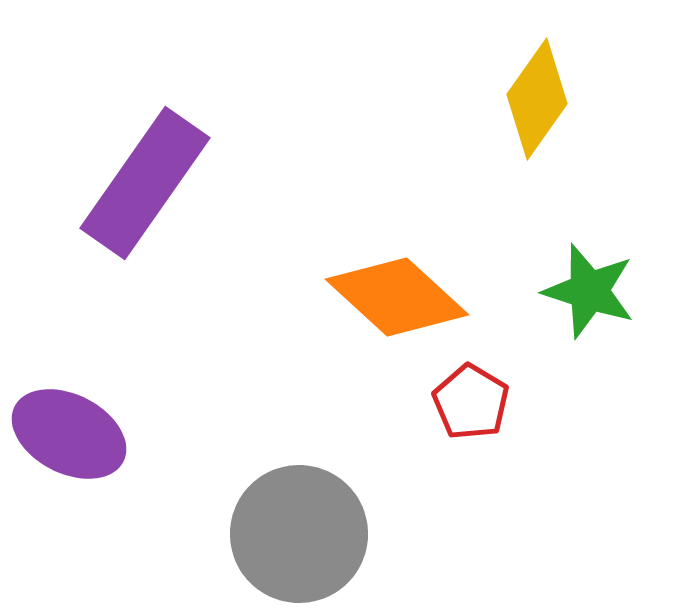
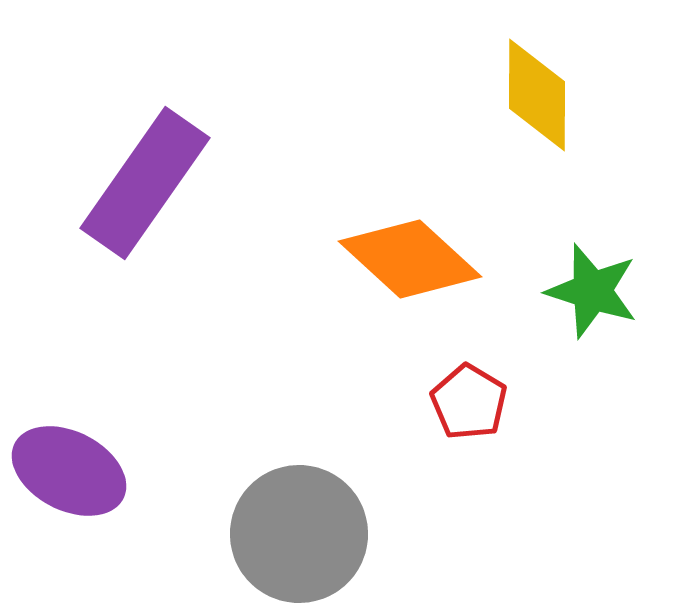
yellow diamond: moved 4 px up; rotated 35 degrees counterclockwise
green star: moved 3 px right
orange diamond: moved 13 px right, 38 px up
red pentagon: moved 2 px left
purple ellipse: moved 37 px down
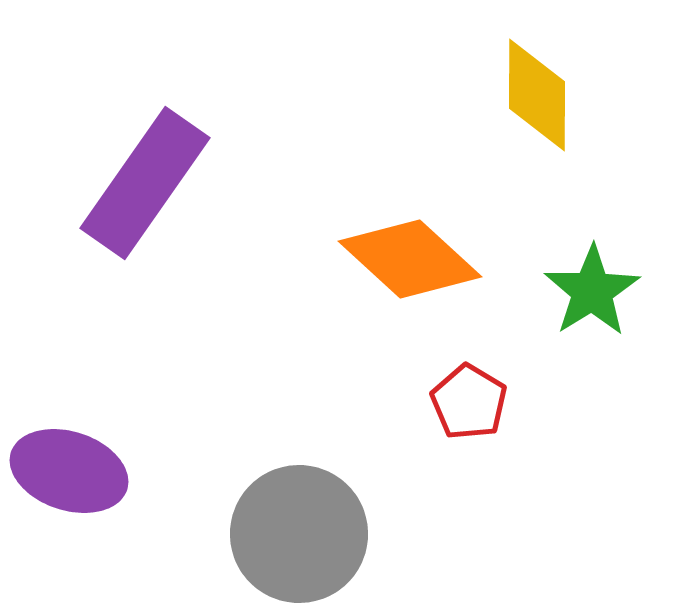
green star: rotated 22 degrees clockwise
purple ellipse: rotated 9 degrees counterclockwise
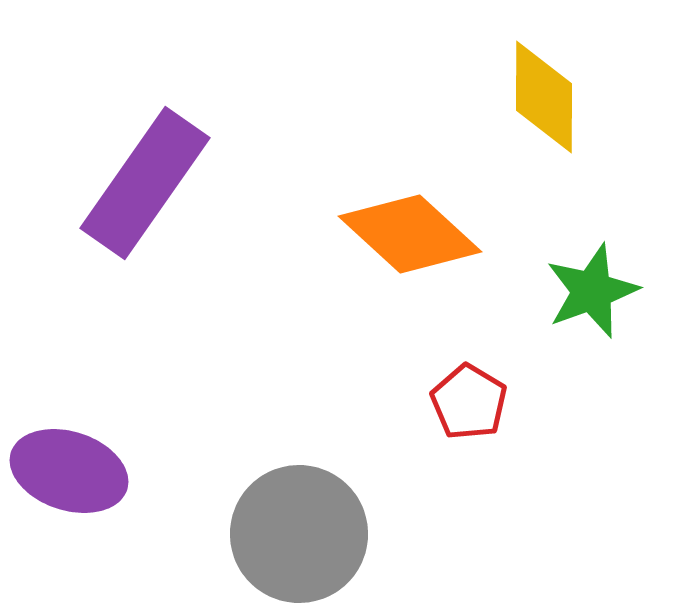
yellow diamond: moved 7 px right, 2 px down
orange diamond: moved 25 px up
green star: rotated 12 degrees clockwise
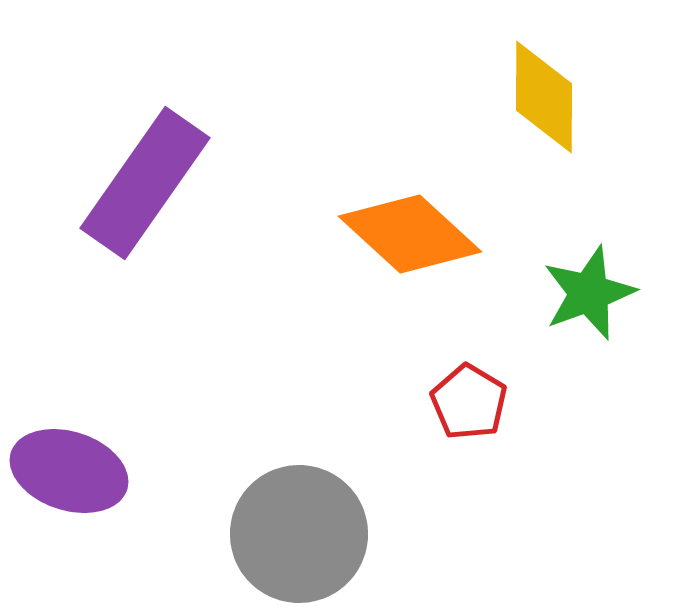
green star: moved 3 px left, 2 px down
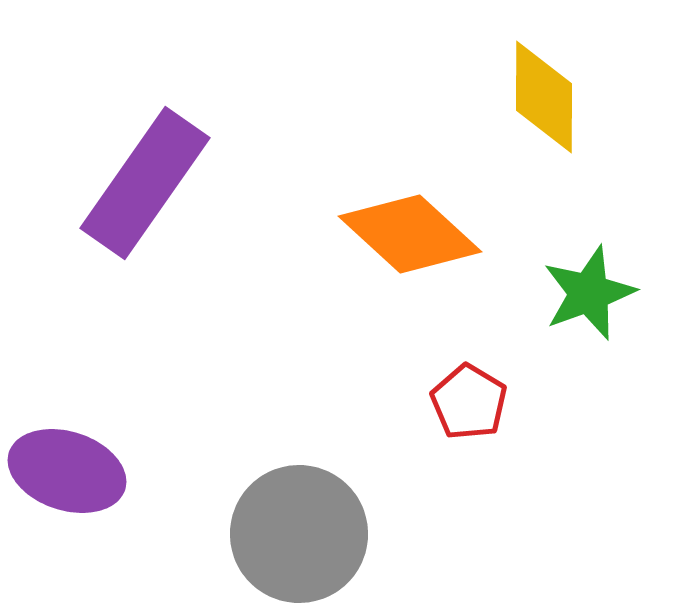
purple ellipse: moved 2 px left
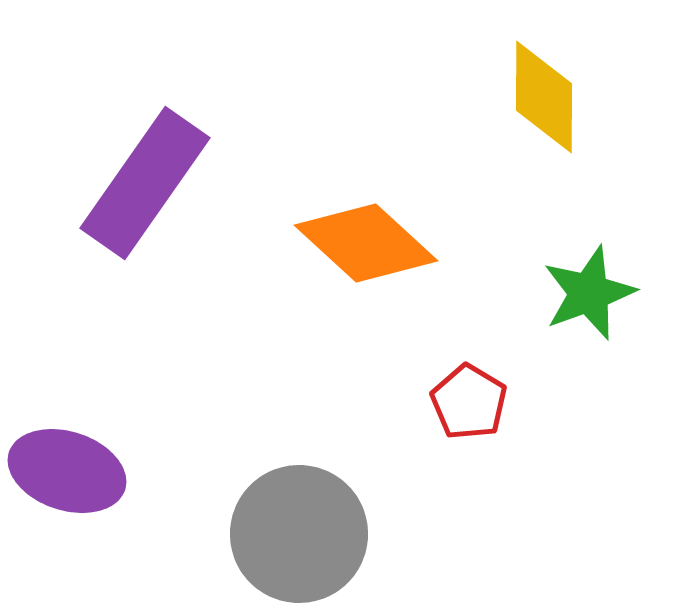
orange diamond: moved 44 px left, 9 px down
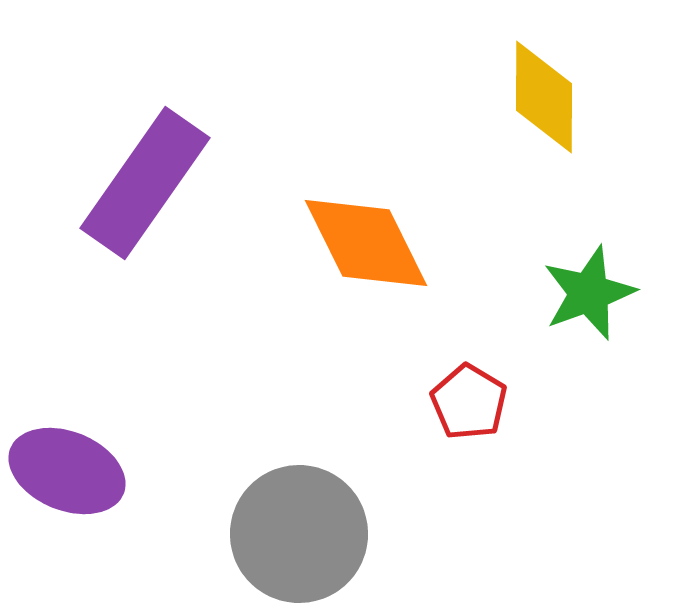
orange diamond: rotated 21 degrees clockwise
purple ellipse: rotated 4 degrees clockwise
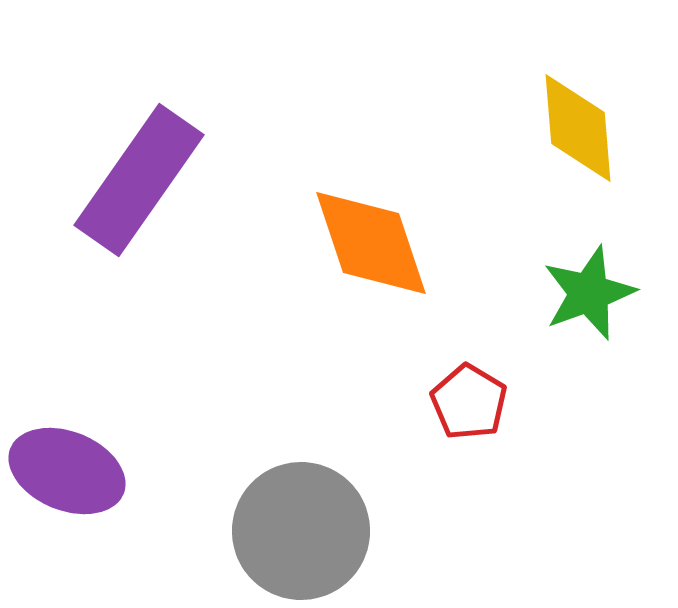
yellow diamond: moved 34 px right, 31 px down; rotated 5 degrees counterclockwise
purple rectangle: moved 6 px left, 3 px up
orange diamond: moved 5 px right; rotated 8 degrees clockwise
gray circle: moved 2 px right, 3 px up
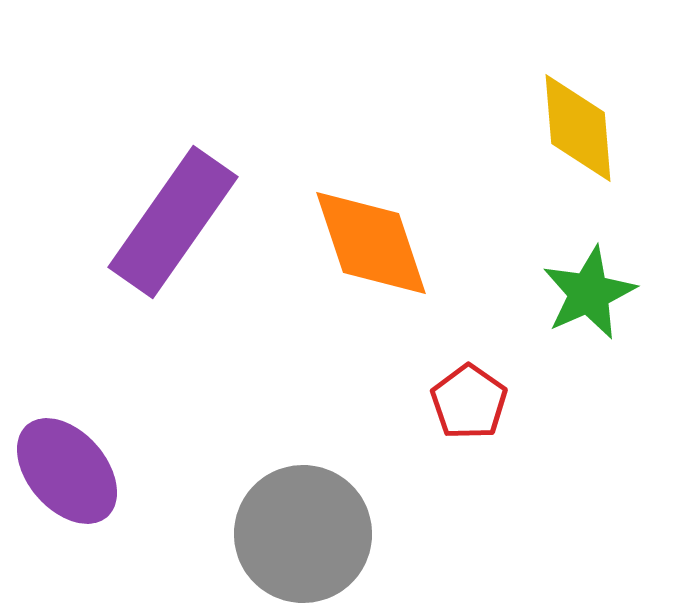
purple rectangle: moved 34 px right, 42 px down
green star: rotated 4 degrees counterclockwise
red pentagon: rotated 4 degrees clockwise
purple ellipse: rotated 27 degrees clockwise
gray circle: moved 2 px right, 3 px down
